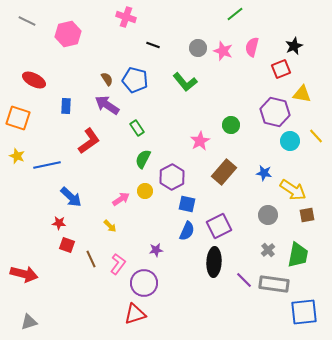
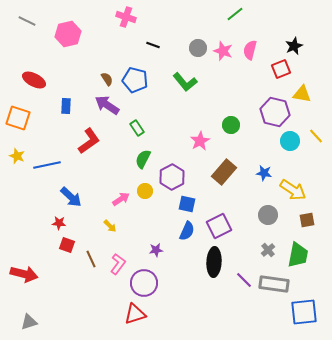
pink semicircle at (252, 47): moved 2 px left, 3 px down
brown square at (307, 215): moved 5 px down
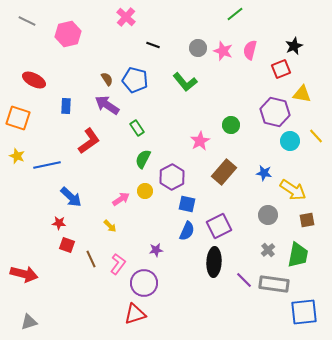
pink cross at (126, 17): rotated 24 degrees clockwise
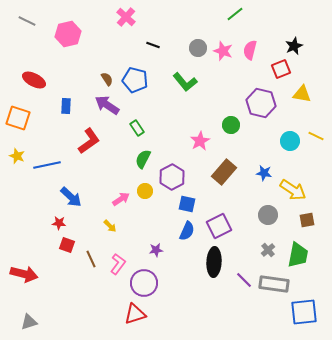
purple hexagon at (275, 112): moved 14 px left, 9 px up
yellow line at (316, 136): rotated 21 degrees counterclockwise
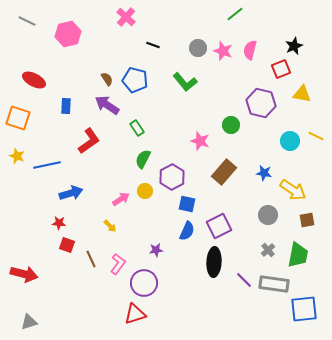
pink star at (200, 141): rotated 24 degrees counterclockwise
blue arrow at (71, 197): moved 4 px up; rotated 60 degrees counterclockwise
blue square at (304, 312): moved 3 px up
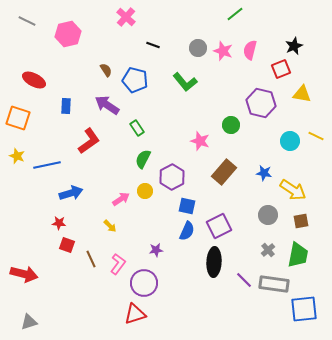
brown semicircle at (107, 79): moved 1 px left, 9 px up
blue square at (187, 204): moved 2 px down
brown square at (307, 220): moved 6 px left, 1 px down
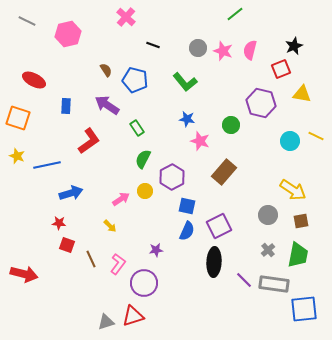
blue star at (264, 173): moved 77 px left, 54 px up
red triangle at (135, 314): moved 2 px left, 2 px down
gray triangle at (29, 322): moved 77 px right
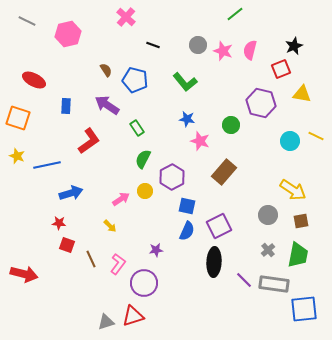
gray circle at (198, 48): moved 3 px up
